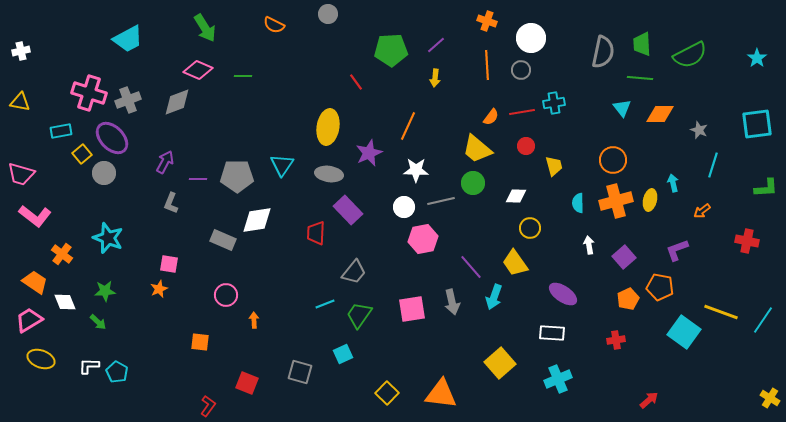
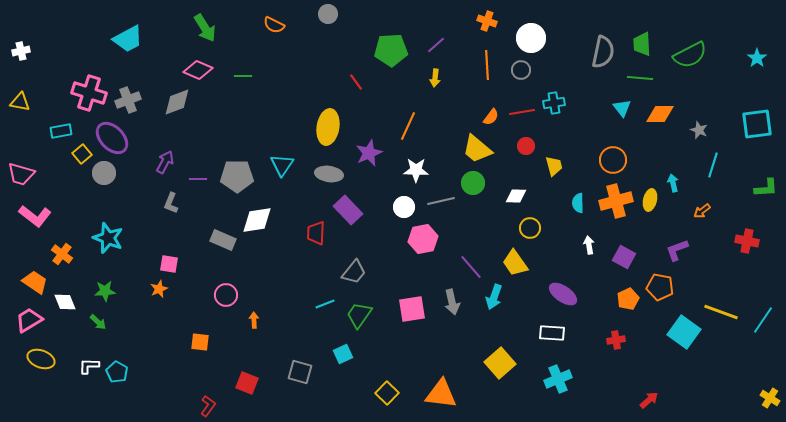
purple square at (624, 257): rotated 20 degrees counterclockwise
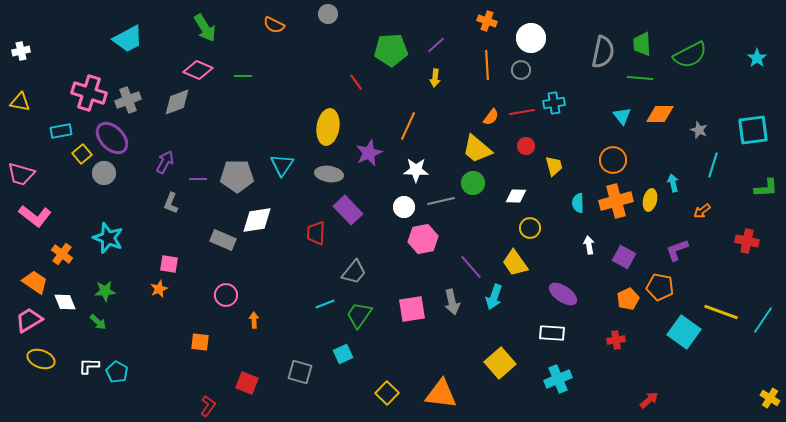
cyan triangle at (622, 108): moved 8 px down
cyan square at (757, 124): moved 4 px left, 6 px down
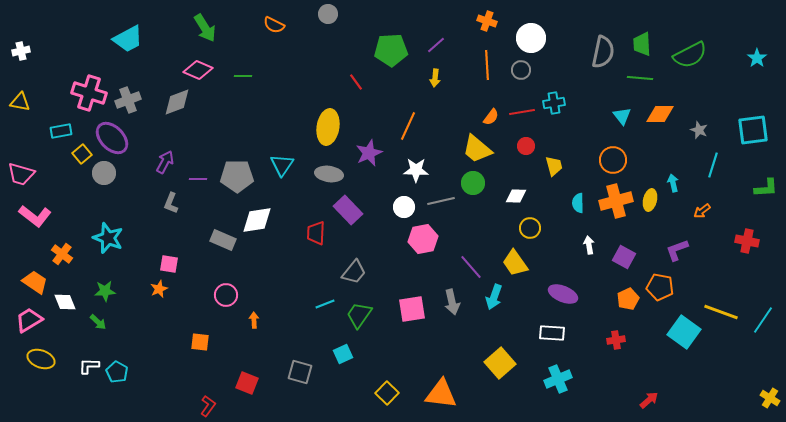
purple ellipse at (563, 294): rotated 12 degrees counterclockwise
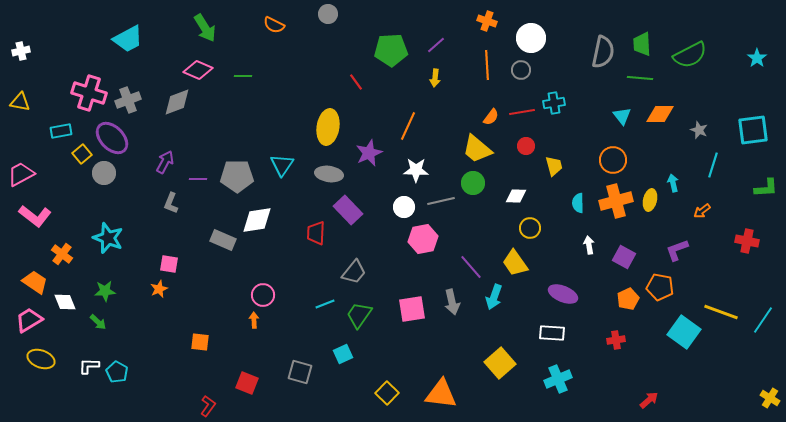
pink trapezoid at (21, 174): rotated 136 degrees clockwise
pink circle at (226, 295): moved 37 px right
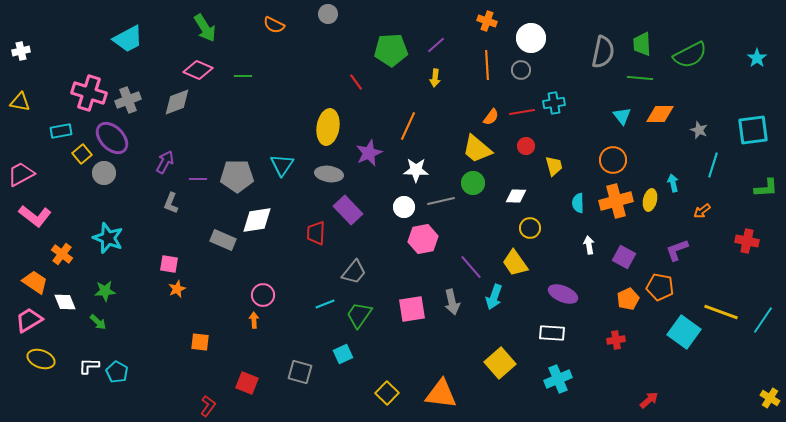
orange star at (159, 289): moved 18 px right
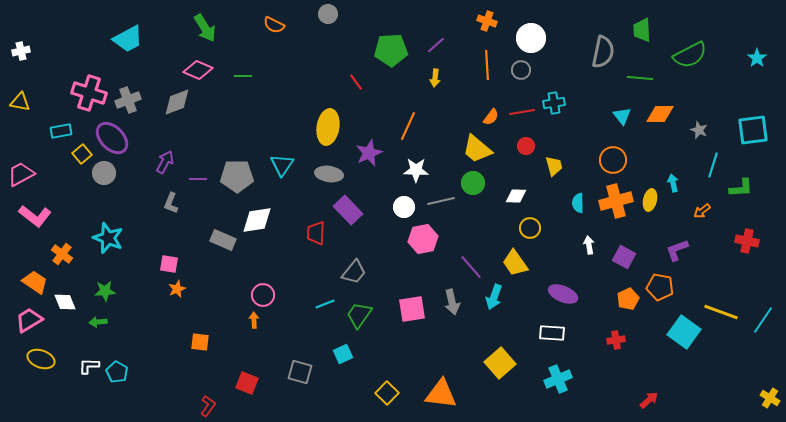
green trapezoid at (642, 44): moved 14 px up
green L-shape at (766, 188): moved 25 px left
green arrow at (98, 322): rotated 132 degrees clockwise
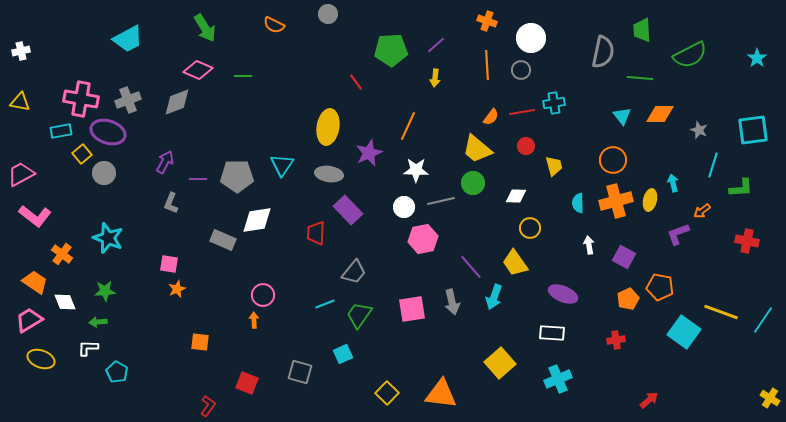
pink cross at (89, 93): moved 8 px left, 6 px down; rotated 8 degrees counterclockwise
purple ellipse at (112, 138): moved 4 px left, 6 px up; rotated 28 degrees counterclockwise
purple L-shape at (677, 250): moved 1 px right, 16 px up
white L-shape at (89, 366): moved 1 px left, 18 px up
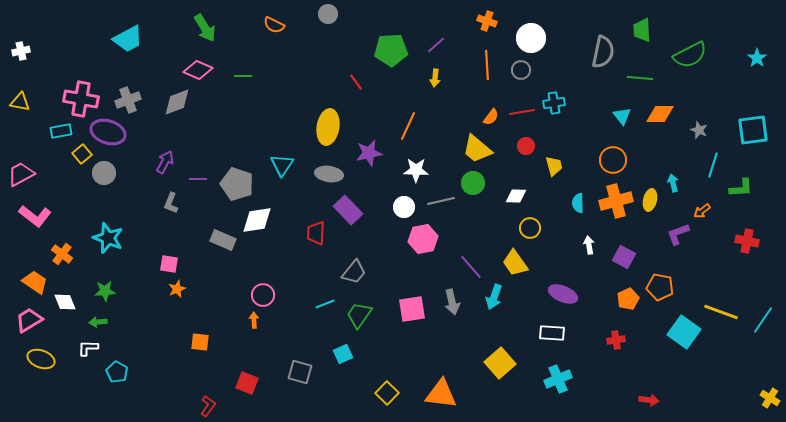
purple star at (369, 153): rotated 12 degrees clockwise
gray pentagon at (237, 176): moved 8 px down; rotated 20 degrees clockwise
red arrow at (649, 400): rotated 48 degrees clockwise
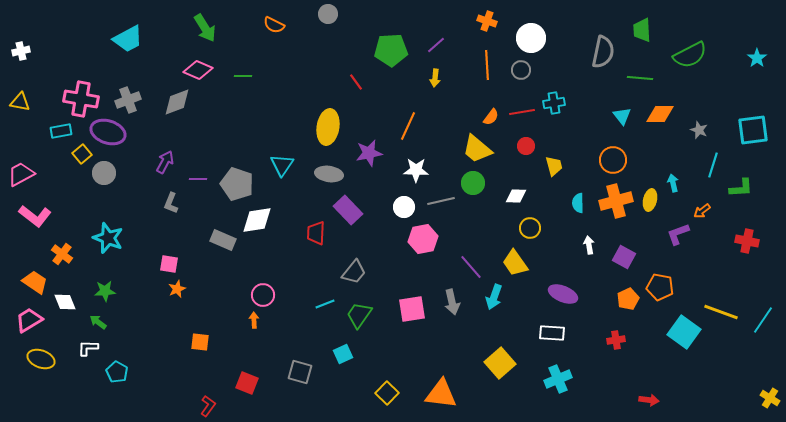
green arrow at (98, 322): rotated 42 degrees clockwise
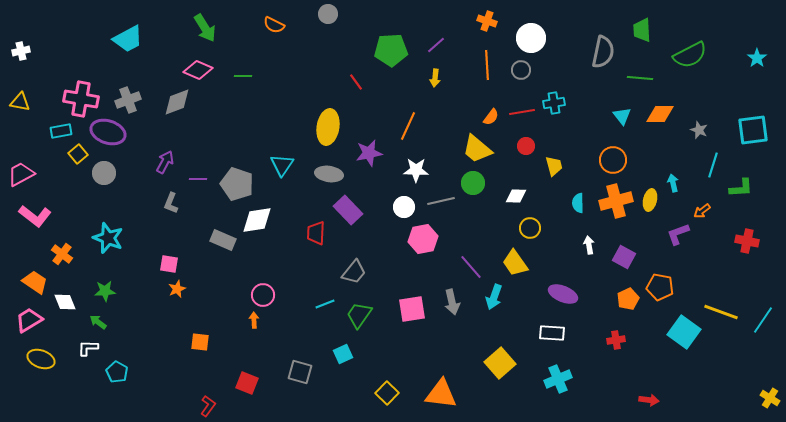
yellow square at (82, 154): moved 4 px left
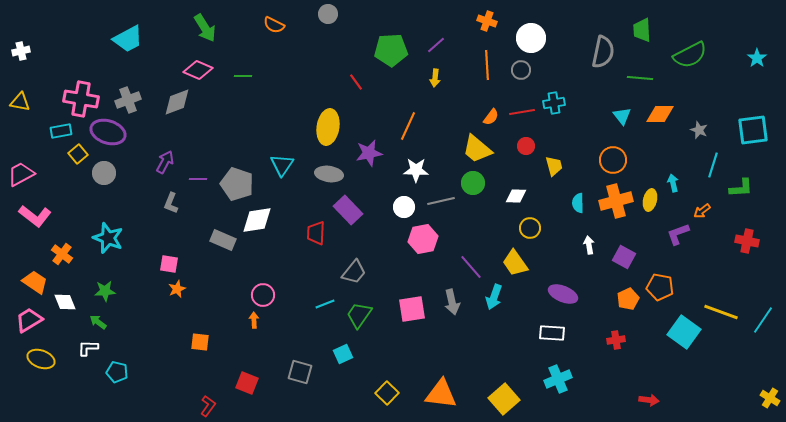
yellow square at (500, 363): moved 4 px right, 36 px down
cyan pentagon at (117, 372): rotated 15 degrees counterclockwise
